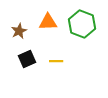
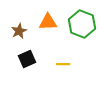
yellow line: moved 7 px right, 3 px down
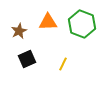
yellow line: rotated 64 degrees counterclockwise
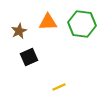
green hexagon: rotated 12 degrees counterclockwise
black square: moved 2 px right, 2 px up
yellow line: moved 4 px left, 23 px down; rotated 40 degrees clockwise
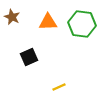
brown star: moved 7 px left, 14 px up; rotated 21 degrees counterclockwise
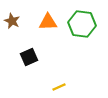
brown star: moved 4 px down
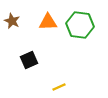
green hexagon: moved 2 px left, 1 px down
black square: moved 3 px down
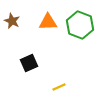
green hexagon: rotated 12 degrees clockwise
black square: moved 3 px down
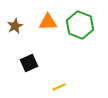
brown star: moved 3 px right, 5 px down; rotated 21 degrees clockwise
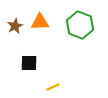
orange triangle: moved 8 px left
black square: rotated 24 degrees clockwise
yellow line: moved 6 px left
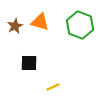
orange triangle: rotated 18 degrees clockwise
